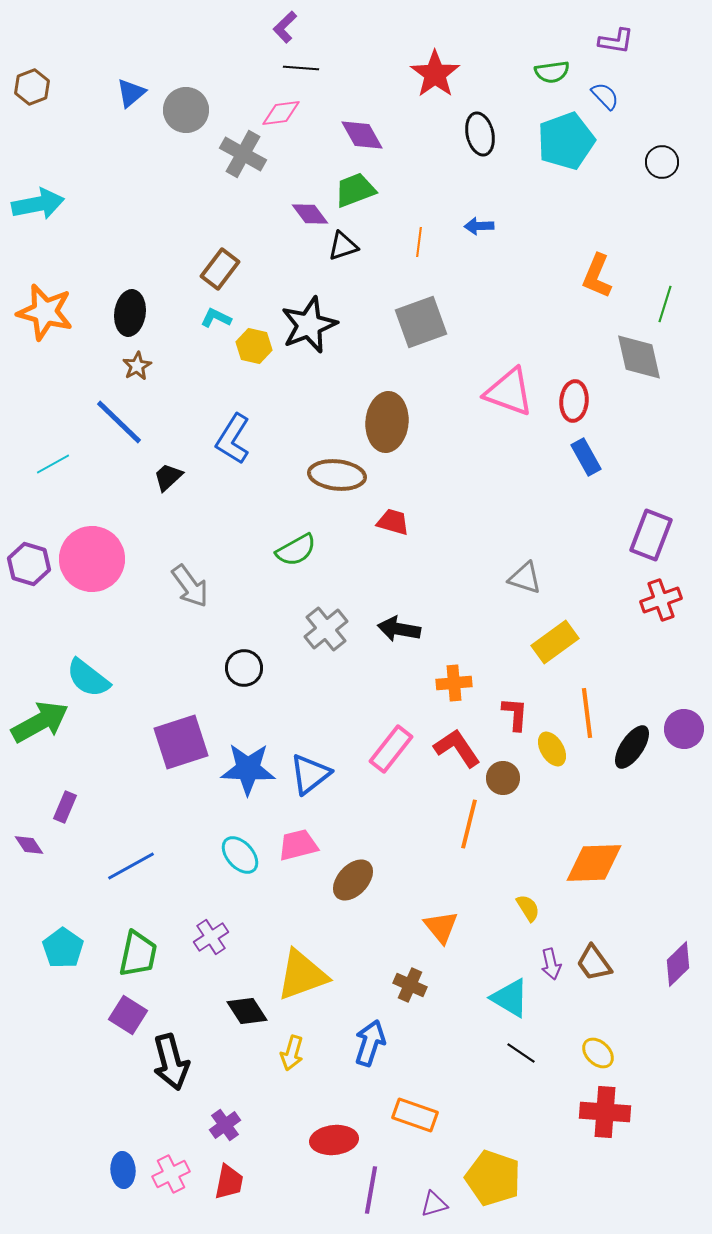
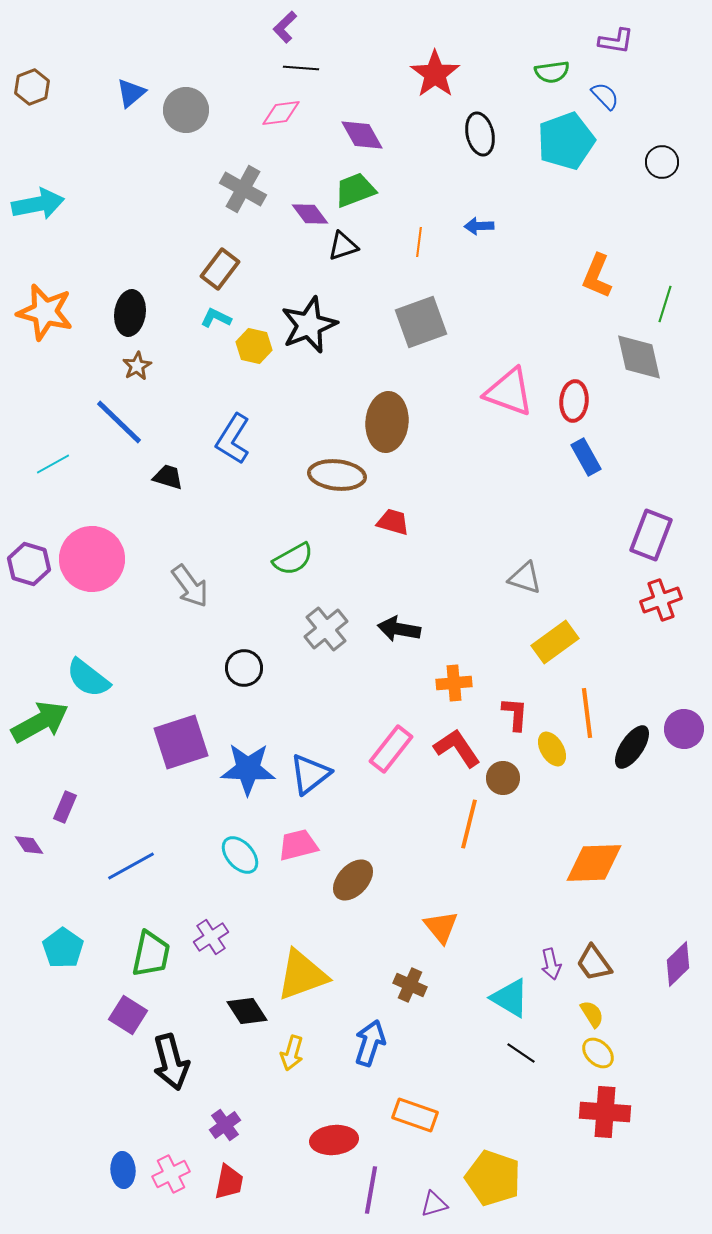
gray cross at (243, 154): moved 35 px down
black trapezoid at (168, 477): rotated 60 degrees clockwise
green semicircle at (296, 550): moved 3 px left, 9 px down
yellow semicircle at (528, 908): moved 64 px right, 106 px down
green trapezoid at (138, 954): moved 13 px right
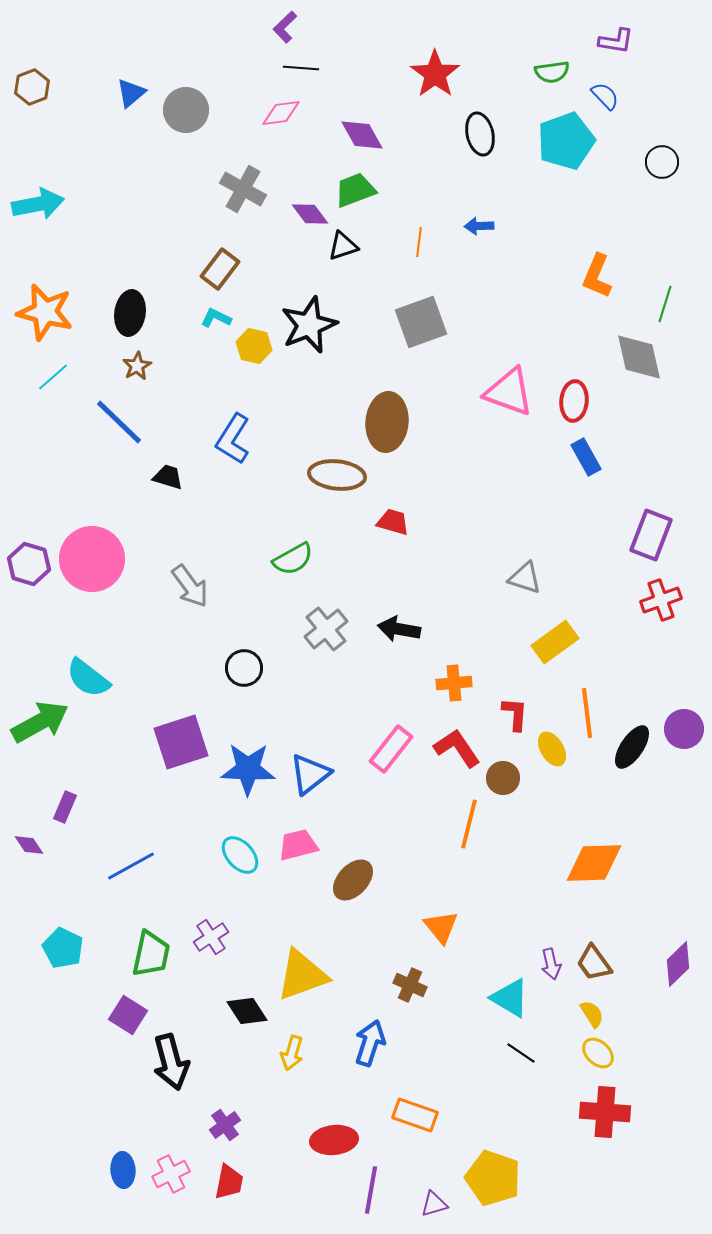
cyan line at (53, 464): moved 87 px up; rotated 12 degrees counterclockwise
cyan pentagon at (63, 948): rotated 9 degrees counterclockwise
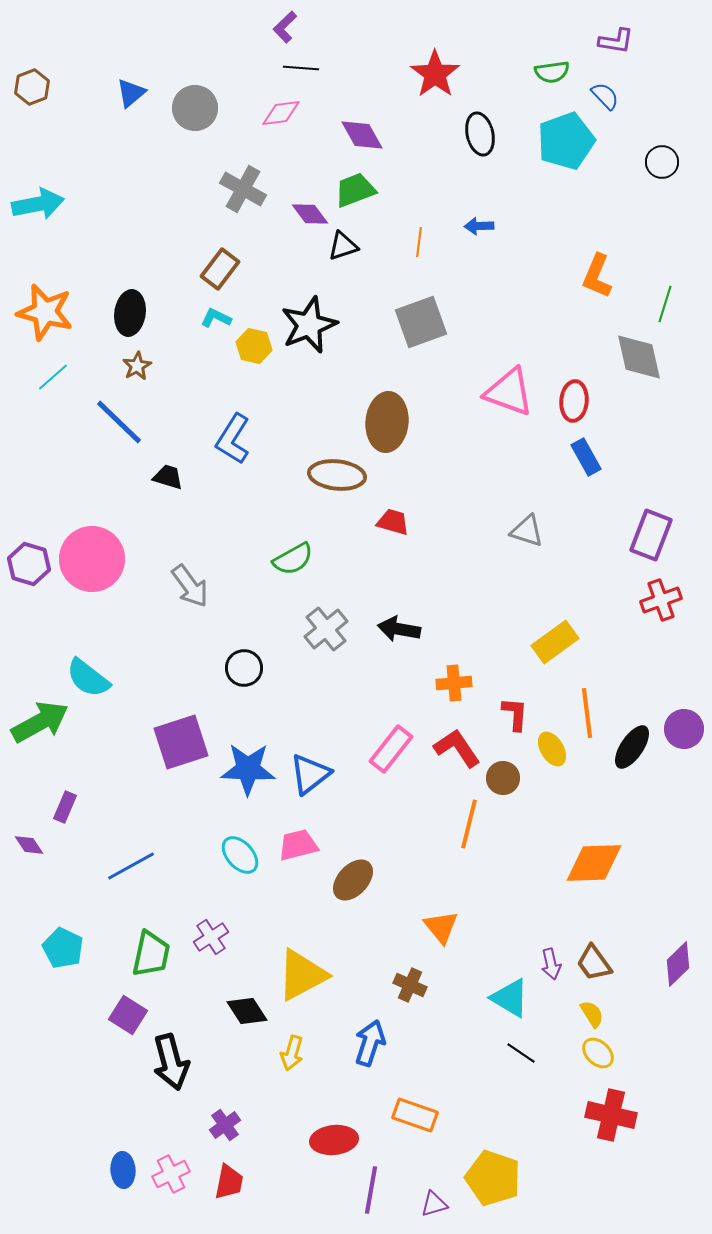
gray circle at (186, 110): moved 9 px right, 2 px up
gray triangle at (525, 578): moved 2 px right, 47 px up
yellow triangle at (302, 975): rotated 8 degrees counterclockwise
red cross at (605, 1112): moved 6 px right, 3 px down; rotated 9 degrees clockwise
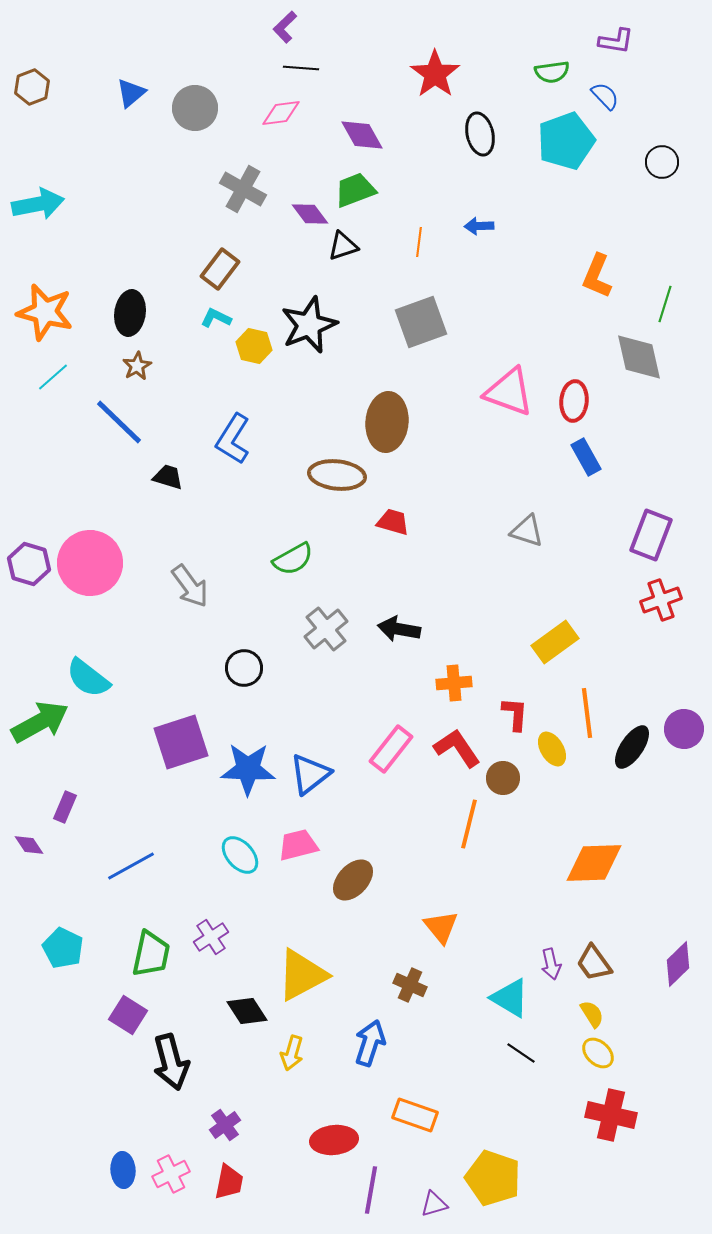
pink circle at (92, 559): moved 2 px left, 4 px down
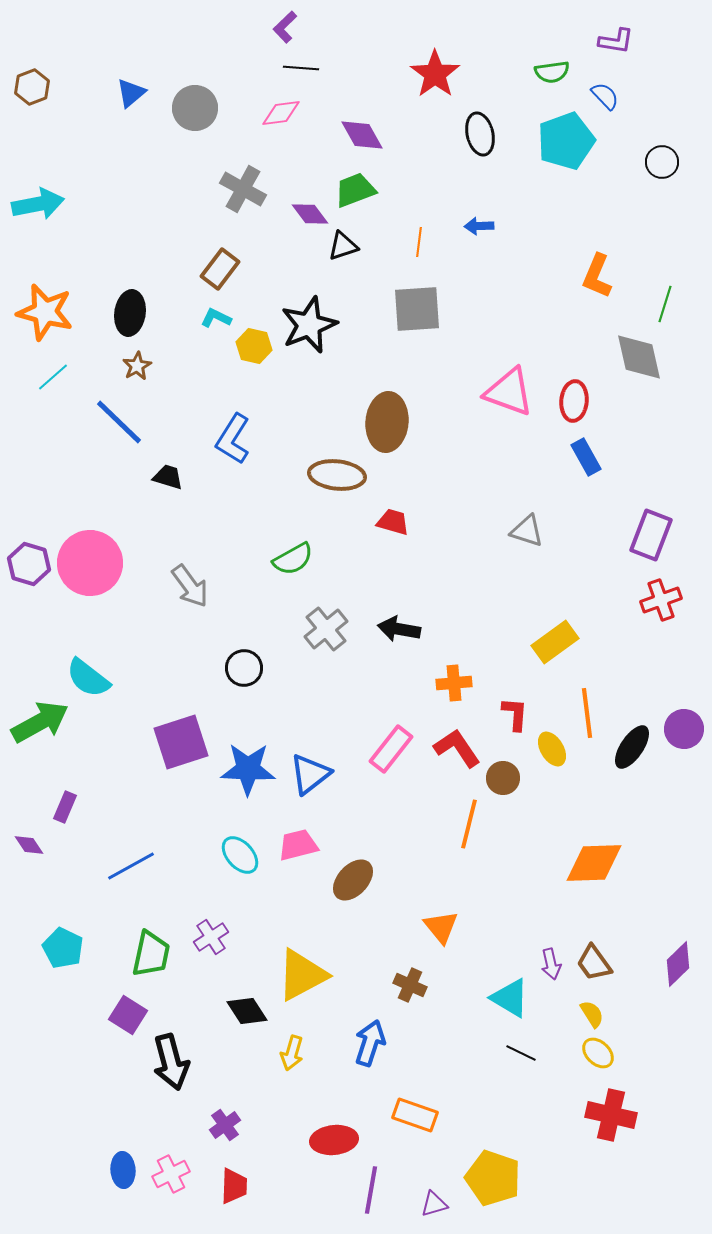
gray square at (421, 322): moved 4 px left, 13 px up; rotated 16 degrees clockwise
black line at (521, 1053): rotated 8 degrees counterclockwise
red trapezoid at (229, 1182): moved 5 px right, 4 px down; rotated 9 degrees counterclockwise
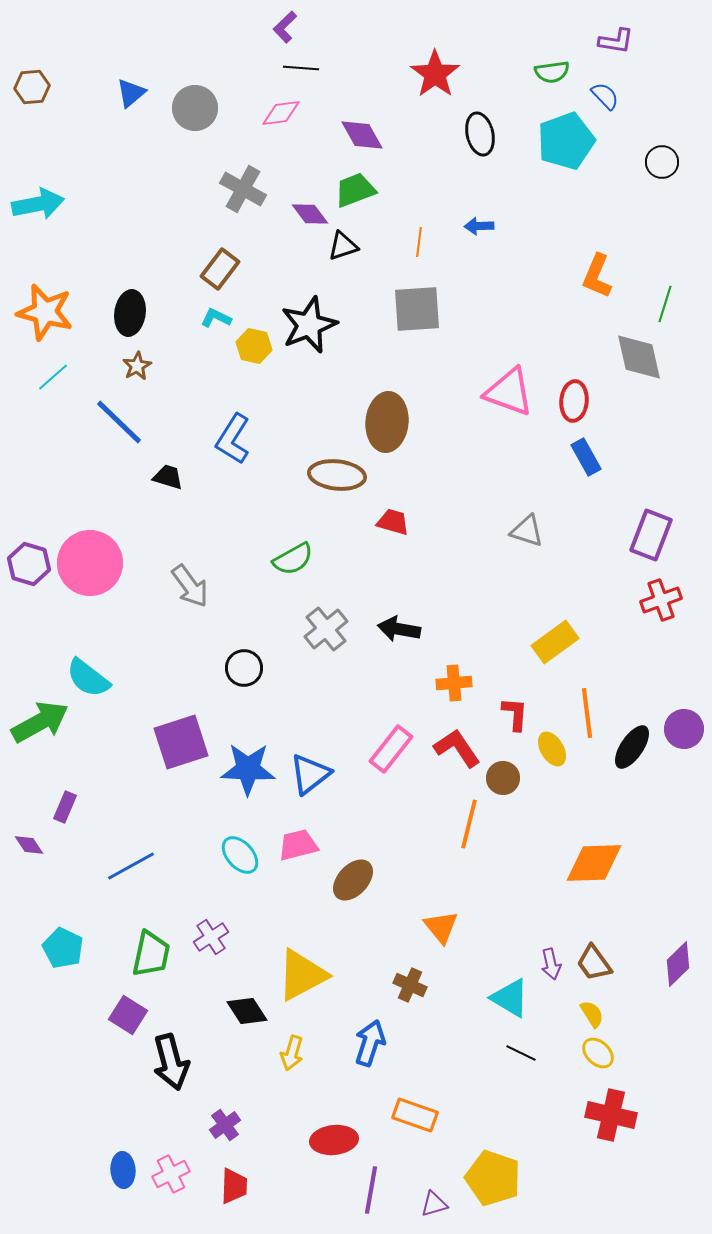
brown hexagon at (32, 87): rotated 16 degrees clockwise
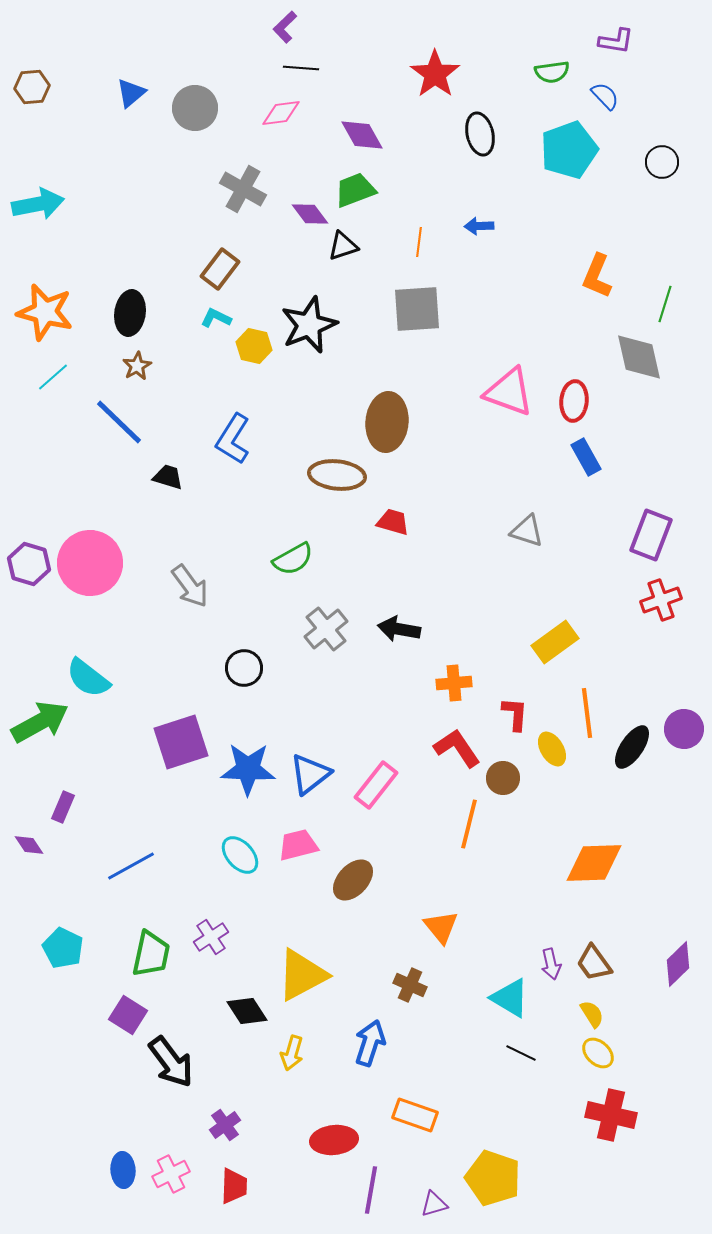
cyan pentagon at (566, 141): moved 3 px right, 9 px down
pink rectangle at (391, 749): moved 15 px left, 36 px down
purple rectangle at (65, 807): moved 2 px left
black arrow at (171, 1062): rotated 22 degrees counterclockwise
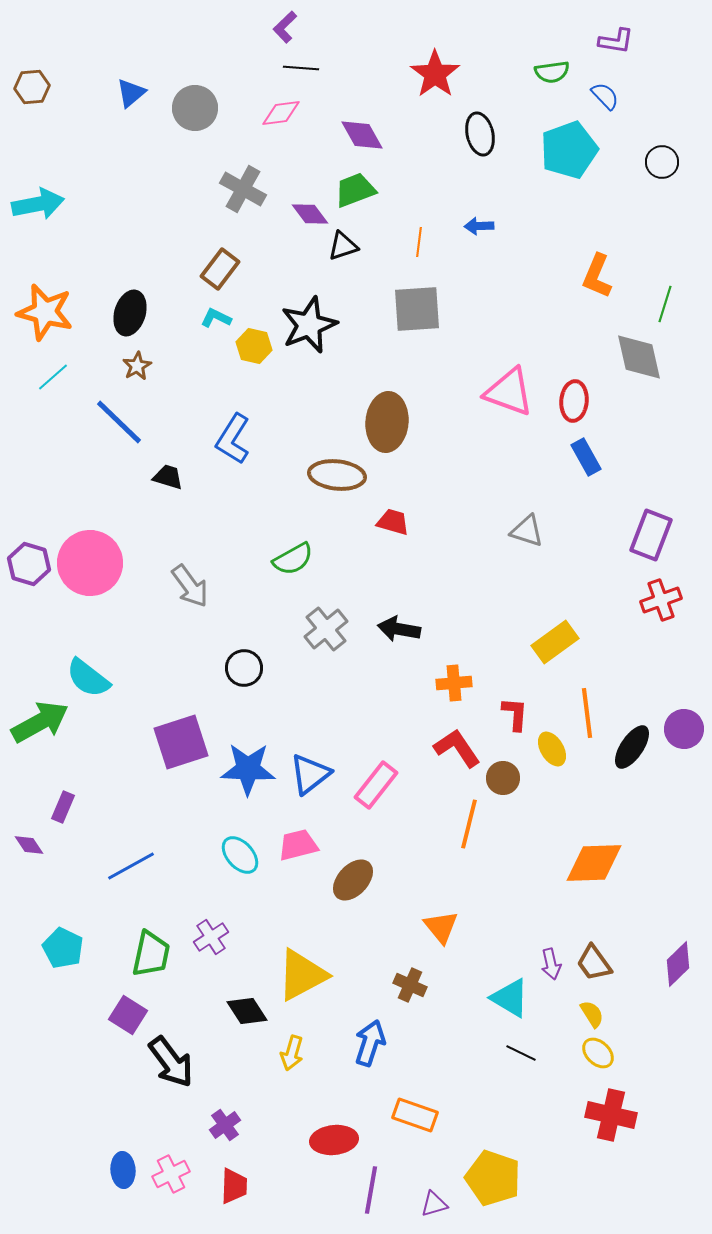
black ellipse at (130, 313): rotated 9 degrees clockwise
